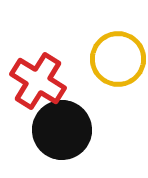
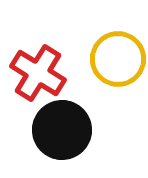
red cross: moved 8 px up
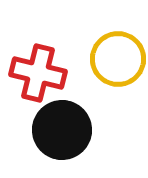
red cross: rotated 18 degrees counterclockwise
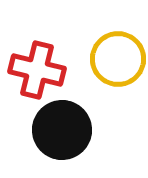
red cross: moved 1 px left, 3 px up
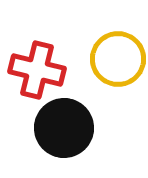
black circle: moved 2 px right, 2 px up
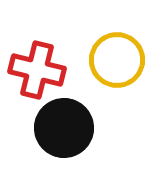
yellow circle: moved 1 px left, 1 px down
